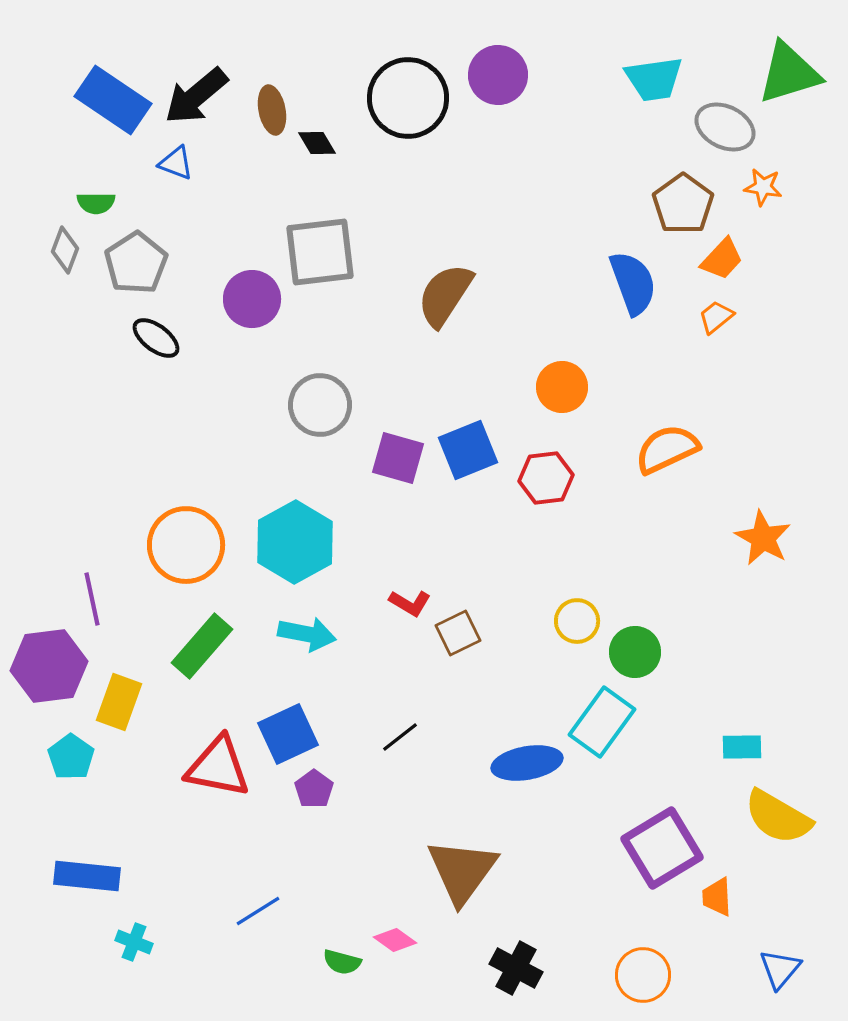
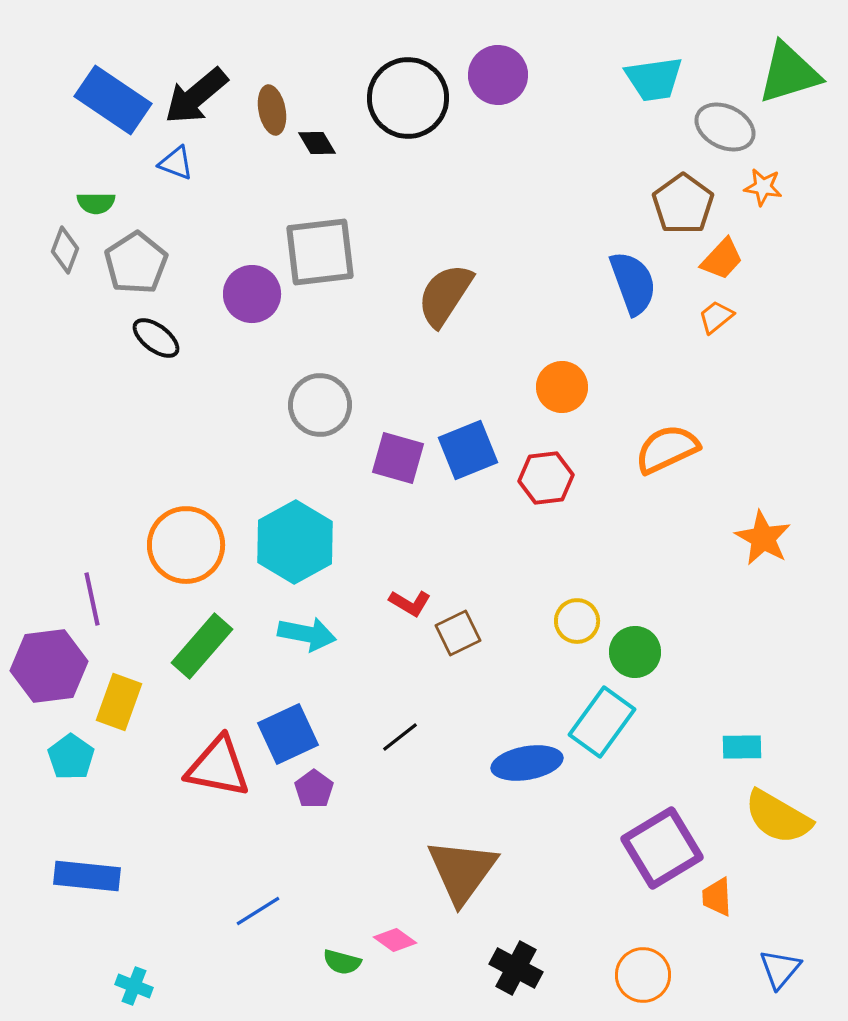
purple circle at (252, 299): moved 5 px up
cyan cross at (134, 942): moved 44 px down
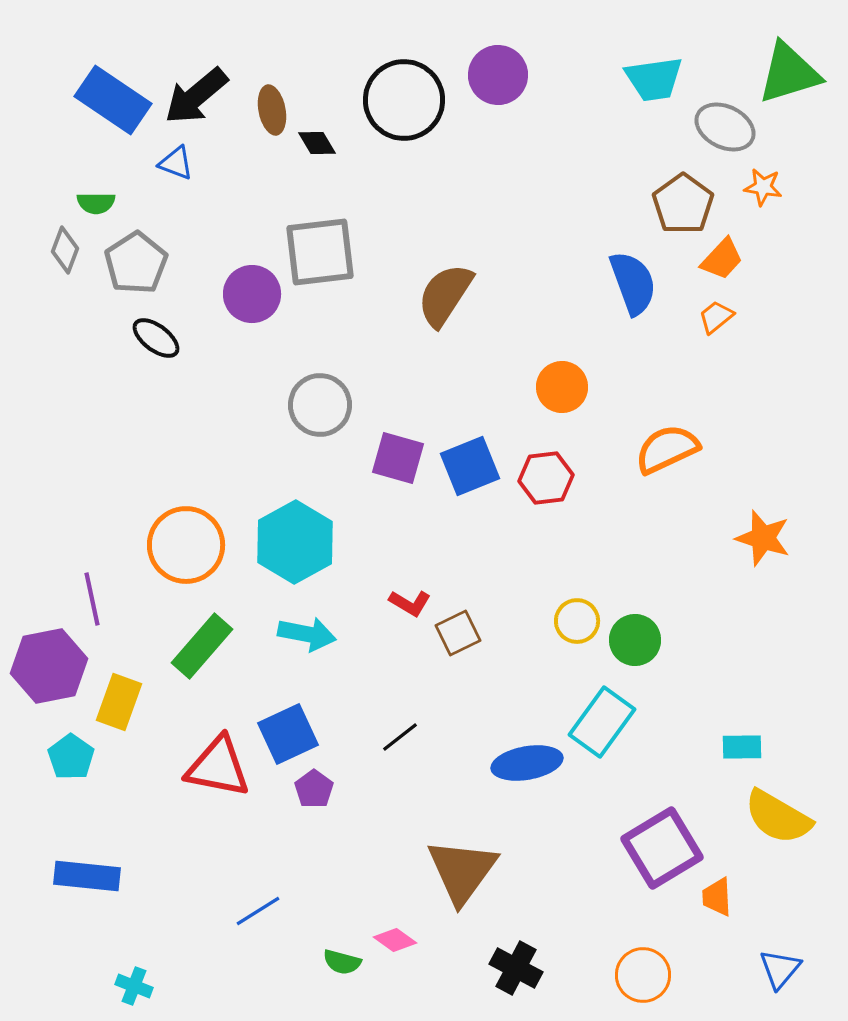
black circle at (408, 98): moved 4 px left, 2 px down
blue square at (468, 450): moved 2 px right, 16 px down
orange star at (763, 538): rotated 12 degrees counterclockwise
green circle at (635, 652): moved 12 px up
purple hexagon at (49, 666): rotated 4 degrees counterclockwise
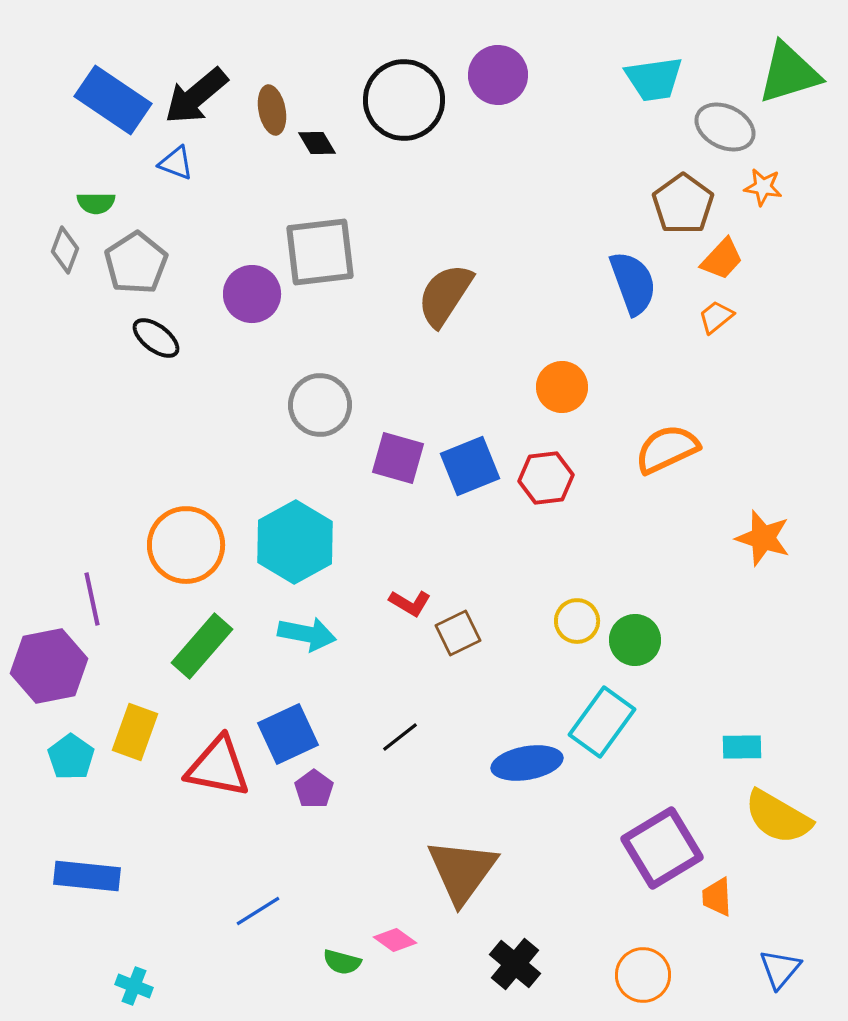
yellow rectangle at (119, 702): moved 16 px right, 30 px down
black cross at (516, 968): moved 1 px left, 4 px up; rotated 12 degrees clockwise
